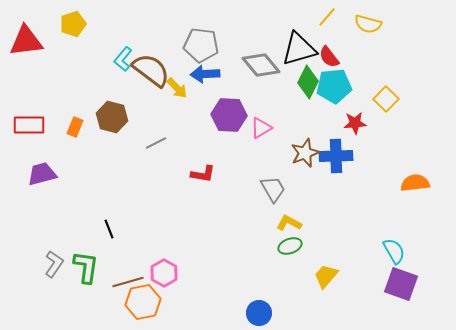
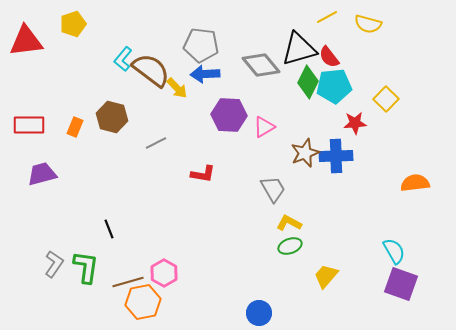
yellow line: rotated 20 degrees clockwise
pink triangle: moved 3 px right, 1 px up
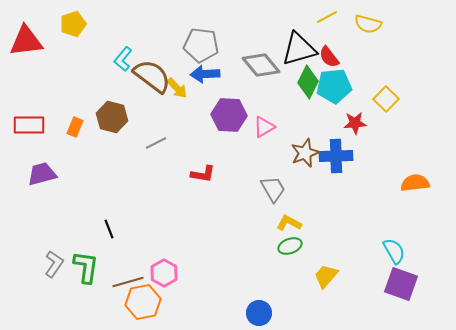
brown semicircle: moved 1 px right, 6 px down
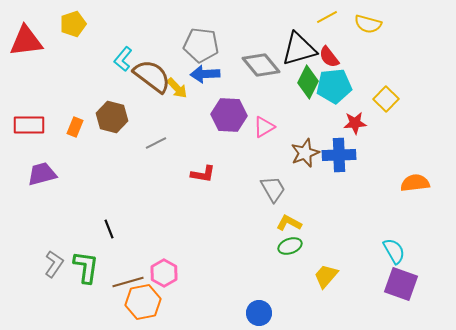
blue cross: moved 3 px right, 1 px up
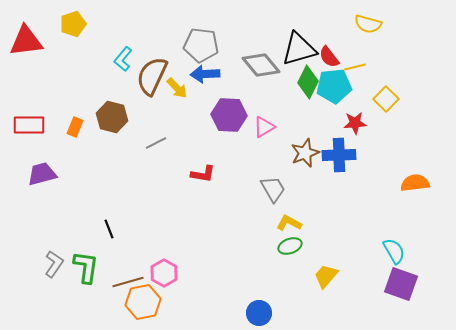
yellow line: moved 28 px right, 50 px down; rotated 15 degrees clockwise
brown semicircle: rotated 102 degrees counterclockwise
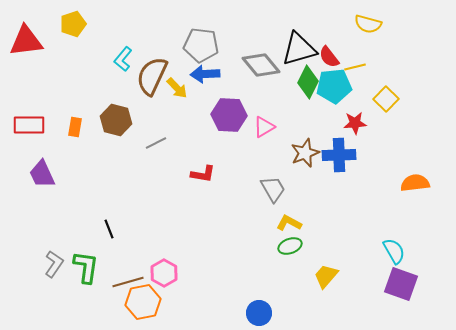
brown hexagon: moved 4 px right, 3 px down
orange rectangle: rotated 12 degrees counterclockwise
purple trapezoid: rotated 100 degrees counterclockwise
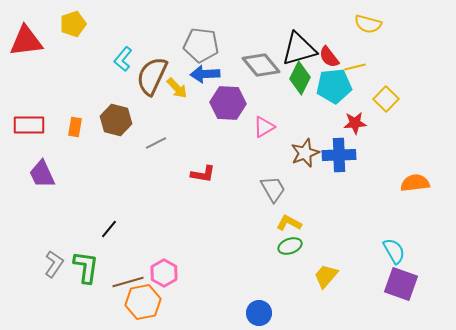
green diamond: moved 8 px left, 4 px up
purple hexagon: moved 1 px left, 12 px up
black line: rotated 60 degrees clockwise
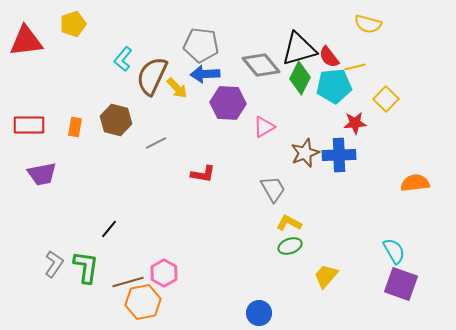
purple trapezoid: rotated 76 degrees counterclockwise
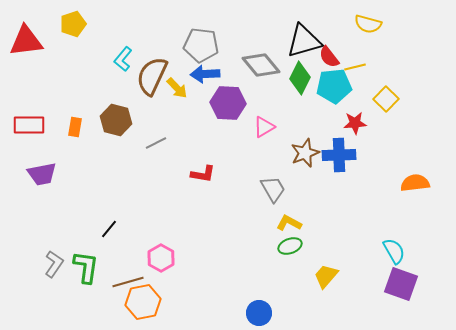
black triangle: moved 5 px right, 8 px up
pink hexagon: moved 3 px left, 15 px up
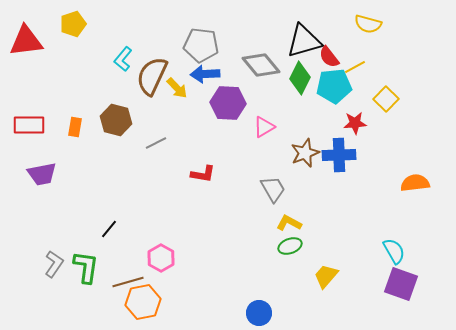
yellow line: rotated 15 degrees counterclockwise
